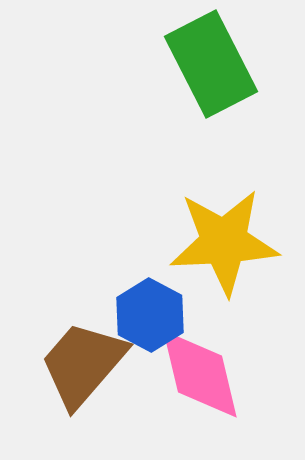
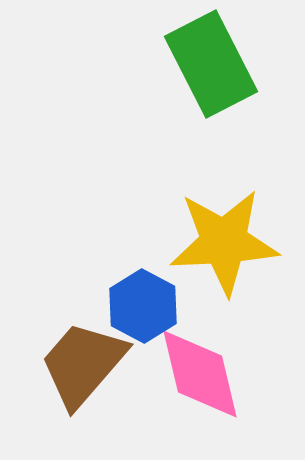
blue hexagon: moved 7 px left, 9 px up
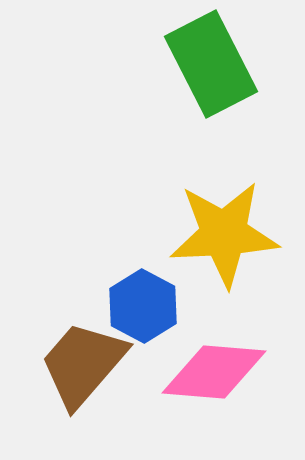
yellow star: moved 8 px up
pink diamond: moved 14 px right, 2 px up; rotated 72 degrees counterclockwise
